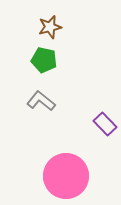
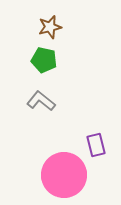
purple rectangle: moved 9 px left, 21 px down; rotated 30 degrees clockwise
pink circle: moved 2 px left, 1 px up
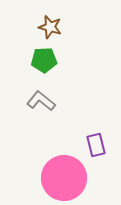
brown star: rotated 30 degrees clockwise
green pentagon: rotated 15 degrees counterclockwise
pink circle: moved 3 px down
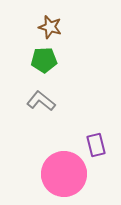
pink circle: moved 4 px up
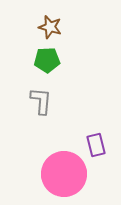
green pentagon: moved 3 px right
gray L-shape: rotated 56 degrees clockwise
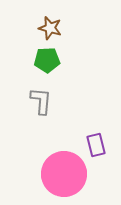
brown star: moved 1 px down
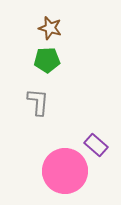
gray L-shape: moved 3 px left, 1 px down
purple rectangle: rotated 35 degrees counterclockwise
pink circle: moved 1 px right, 3 px up
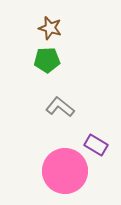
gray L-shape: moved 22 px right, 5 px down; rotated 56 degrees counterclockwise
purple rectangle: rotated 10 degrees counterclockwise
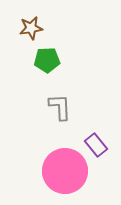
brown star: moved 19 px left; rotated 25 degrees counterclockwise
gray L-shape: rotated 48 degrees clockwise
purple rectangle: rotated 20 degrees clockwise
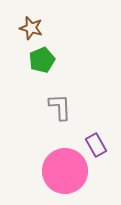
brown star: rotated 25 degrees clockwise
green pentagon: moved 5 px left; rotated 20 degrees counterclockwise
purple rectangle: rotated 10 degrees clockwise
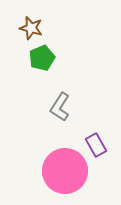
green pentagon: moved 2 px up
gray L-shape: rotated 144 degrees counterclockwise
